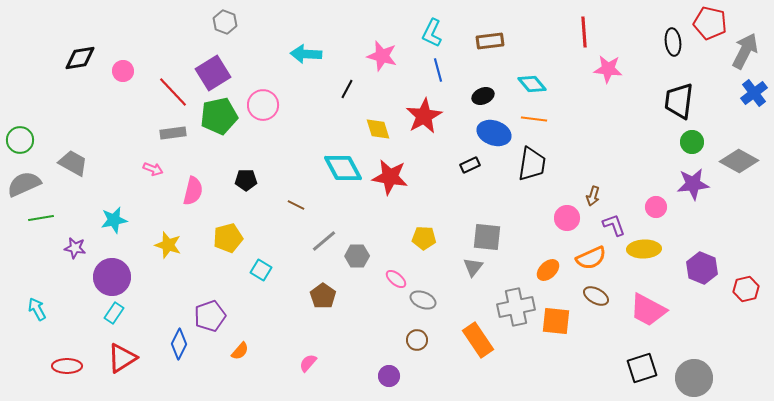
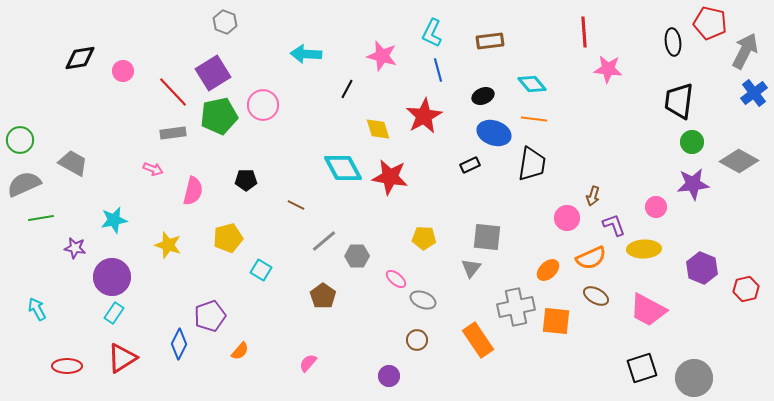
gray triangle at (473, 267): moved 2 px left, 1 px down
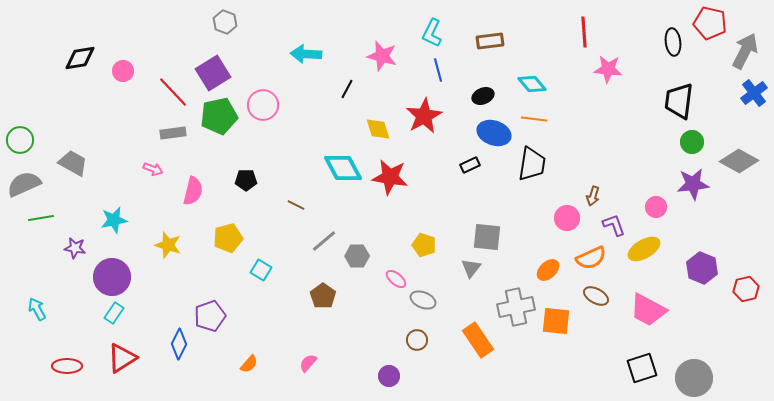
yellow pentagon at (424, 238): moved 7 px down; rotated 15 degrees clockwise
yellow ellipse at (644, 249): rotated 28 degrees counterclockwise
orange semicircle at (240, 351): moved 9 px right, 13 px down
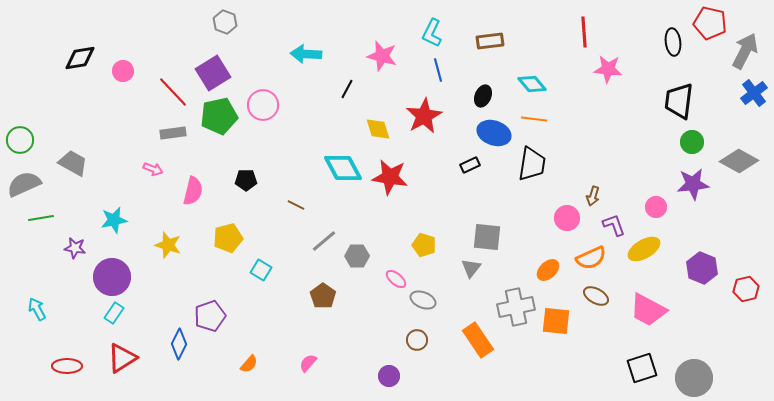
black ellipse at (483, 96): rotated 45 degrees counterclockwise
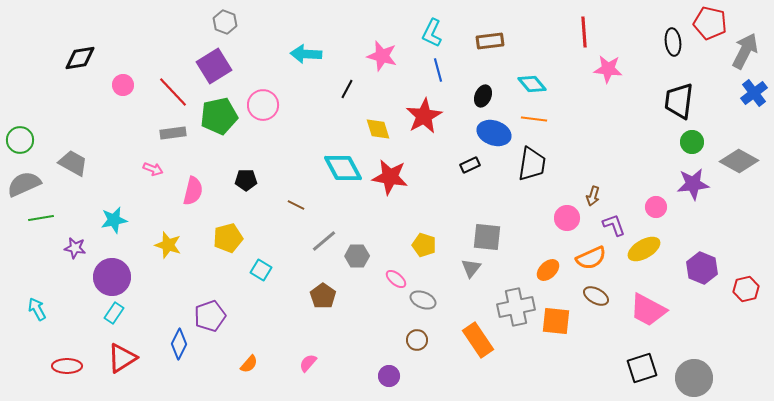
pink circle at (123, 71): moved 14 px down
purple square at (213, 73): moved 1 px right, 7 px up
